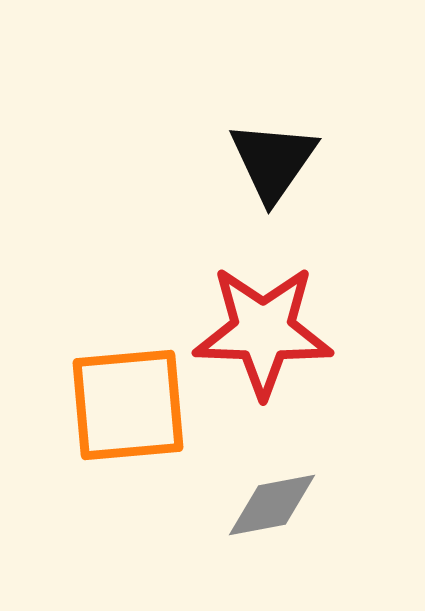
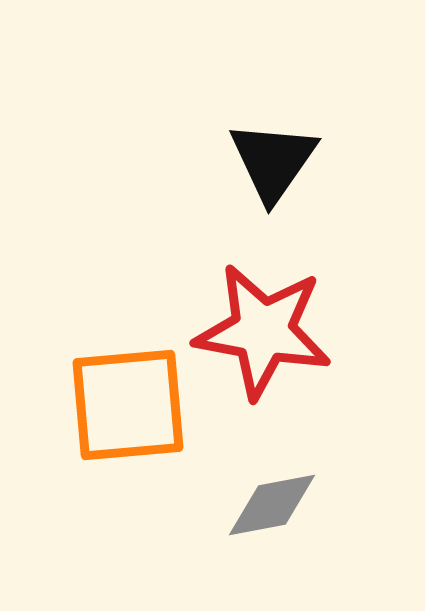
red star: rotated 8 degrees clockwise
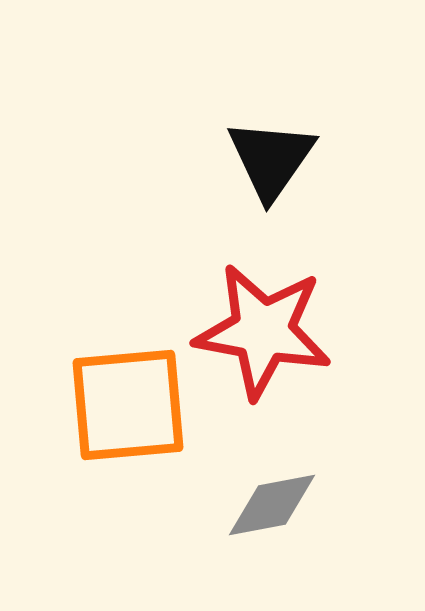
black triangle: moved 2 px left, 2 px up
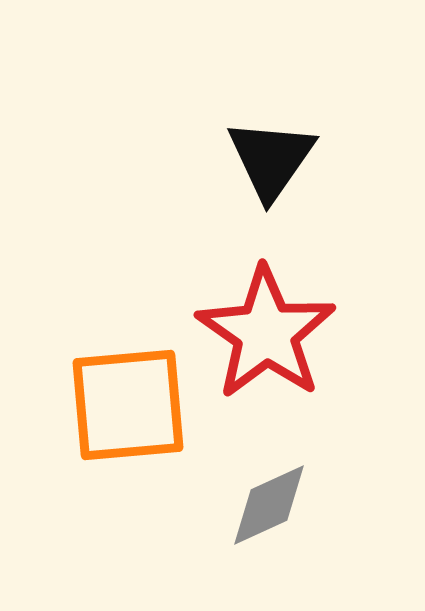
red star: moved 3 px right, 2 px down; rotated 25 degrees clockwise
gray diamond: moved 3 px left; rotated 14 degrees counterclockwise
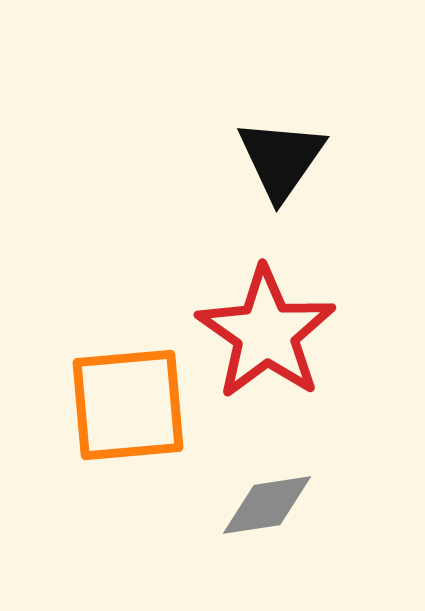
black triangle: moved 10 px right
gray diamond: moved 2 px left; rotated 16 degrees clockwise
